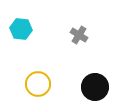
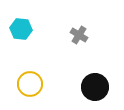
yellow circle: moved 8 px left
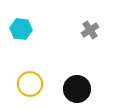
gray cross: moved 11 px right, 5 px up; rotated 24 degrees clockwise
black circle: moved 18 px left, 2 px down
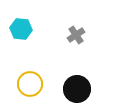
gray cross: moved 14 px left, 5 px down
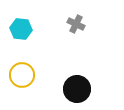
gray cross: moved 11 px up; rotated 30 degrees counterclockwise
yellow circle: moved 8 px left, 9 px up
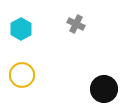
cyan hexagon: rotated 25 degrees clockwise
black circle: moved 27 px right
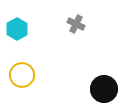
cyan hexagon: moved 4 px left
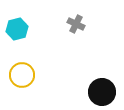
cyan hexagon: rotated 15 degrees clockwise
black circle: moved 2 px left, 3 px down
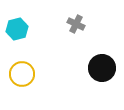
yellow circle: moved 1 px up
black circle: moved 24 px up
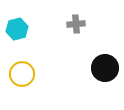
gray cross: rotated 30 degrees counterclockwise
black circle: moved 3 px right
